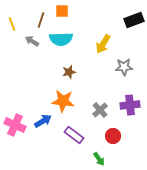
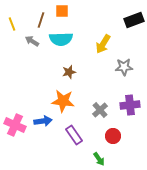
blue arrow: rotated 24 degrees clockwise
purple rectangle: rotated 18 degrees clockwise
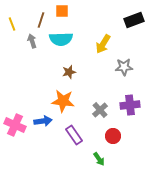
gray arrow: rotated 40 degrees clockwise
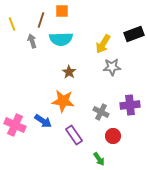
black rectangle: moved 14 px down
gray star: moved 12 px left
brown star: rotated 24 degrees counterclockwise
gray cross: moved 1 px right, 2 px down; rotated 21 degrees counterclockwise
blue arrow: rotated 42 degrees clockwise
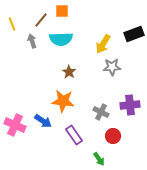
brown line: rotated 21 degrees clockwise
